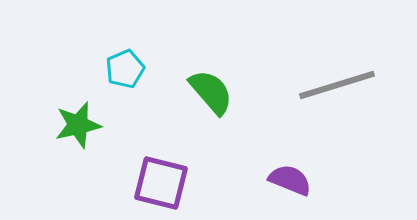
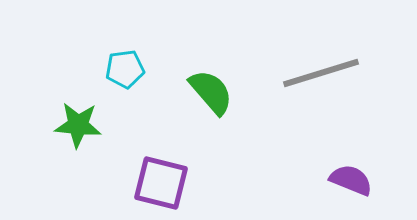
cyan pentagon: rotated 15 degrees clockwise
gray line: moved 16 px left, 12 px up
green star: rotated 18 degrees clockwise
purple semicircle: moved 61 px right
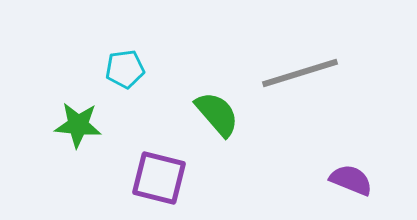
gray line: moved 21 px left
green semicircle: moved 6 px right, 22 px down
purple square: moved 2 px left, 5 px up
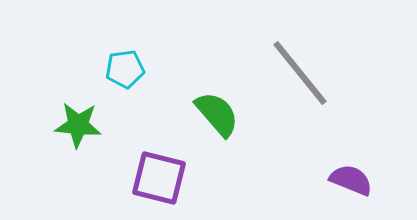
gray line: rotated 68 degrees clockwise
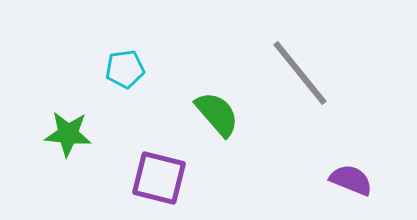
green star: moved 10 px left, 9 px down
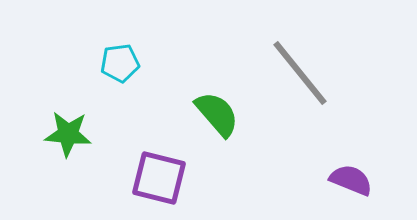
cyan pentagon: moved 5 px left, 6 px up
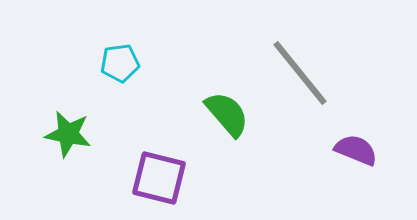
green semicircle: moved 10 px right
green star: rotated 6 degrees clockwise
purple semicircle: moved 5 px right, 30 px up
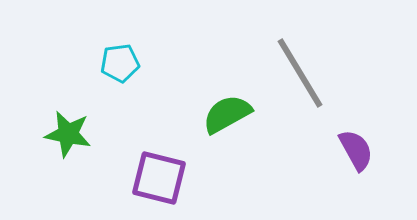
gray line: rotated 8 degrees clockwise
green semicircle: rotated 78 degrees counterclockwise
purple semicircle: rotated 39 degrees clockwise
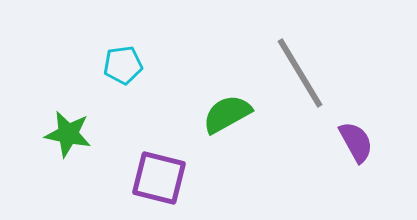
cyan pentagon: moved 3 px right, 2 px down
purple semicircle: moved 8 px up
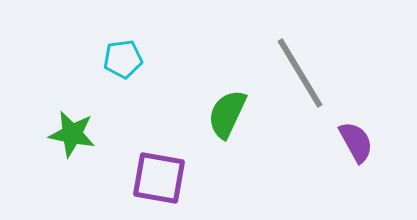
cyan pentagon: moved 6 px up
green semicircle: rotated 36 degrees counterclockwise
green star: moved 4 px right
purple square: rotated 4 degrees counterclockwise
